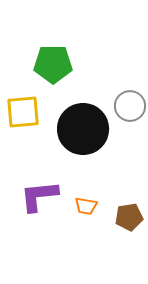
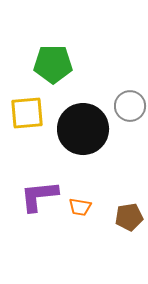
yellow square: moved 4 px right, 1 px down
orange trapezoid: moved 6 px left, 1 px down
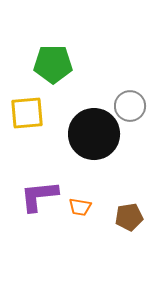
black circle: moved 11 px right, 5 px down
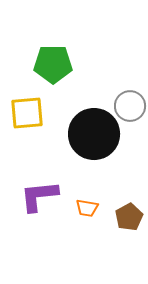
orange trapezoid: moved 7 px right, 1 px down
brown pentagon: rotated 20 degrees counterclockwise
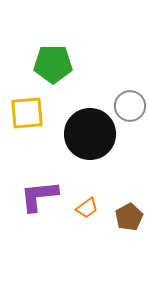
black circle: moved 4 px left
orange trapezoid: rotated 45 degrees counterclockwise
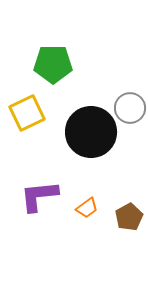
gray circle: moved 2 px down
yellow square: rotated 21 degrees counterclockwise
black circle: moved 1 px right, 2 px up
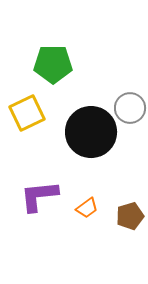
brown pentagon: moved 1 px right, 1 px up; rotated 12 degrees clockwise
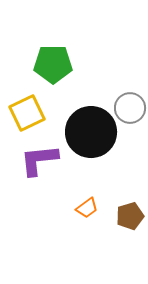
purple L-shape: moved 36 px up
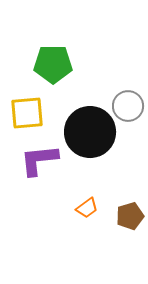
gray circle: moved 2 px left, 2 px up
yellow square: rotated 21 degrees clockwise
black circle: moved 1 px left
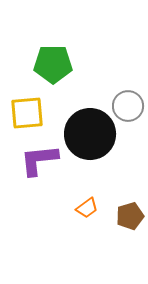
black circle: moved 2 px down
